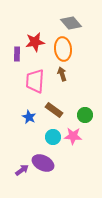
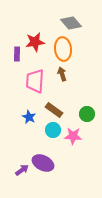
green circle: moved 2 px right, 1 px up
cyan circle: moved 7 px up
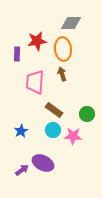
gray diamond: rotated 50 degrees counterclockwise
red star: moved 2 px right, 1 px up
pink trapezoid: moved 1 px down
blue star: moved 8 px left, 14 px down; rotated 16 degrees clockwise
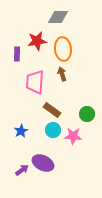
gray diamond: moved 13 px left, 6 px up
brown rectangle: moved 2 px left
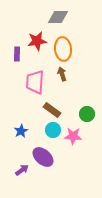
purple ellipse: moved 6 px up; rotated 15 degrees clockwise
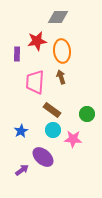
orange ellipse: moved 1 px left, 2 px down
brown arrow: moved 1 px left, 3 px down
pink star: moved 3 px down
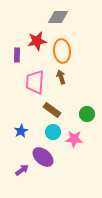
purple rectangle: moved 1 px down
cyan circle: moved 2 px down
pink star: moved 1 px right
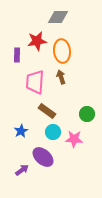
brown rectangle: moved 5 px left, 1 px down
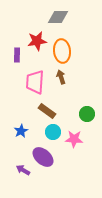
purple arrow: moved 1 px right; rotated 112 degrees counterclockwise
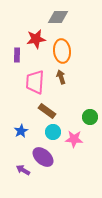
red star: moved 1 px left, 2 px up
green circle: moved 3 px right, 3 px down
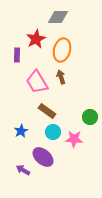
red star: rotated 18 degrees counterclockwise
orange ellipse: moved 1 px up; rotated 20 degrees clockwise
pink trapezoid: moved 2 px right; rotated 35 degrees counterclockwise
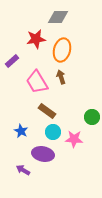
red star: rotated 18 degrees clockwise
purple rectangle: moved 5 px left, 6 px down; rotated 48 degrees clockwise
green circle: moved 2 px right
blue star: rotated 16 degrees counterclockwise
purple ellipse: moved 3 px up; rotated 30 degrees counterclockwise
